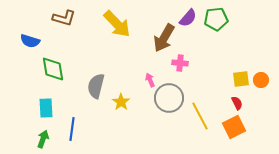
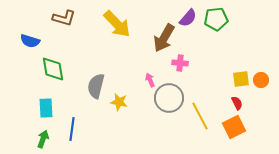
yellow star: moved 2 px left; rotated 24 degrees counterclockwise
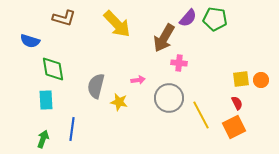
green pentagon: moved 1 px left; rotated 15 degrees clockwise
pink cross: moved 1 px left
pink arrow: moved 12 px left; rotated 104 degrees clockwise
cyan rectangle: moved 8 px up
yellow line: moved 1 px right, 1 px up
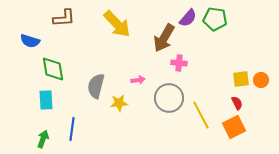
brown L-shape: rotated 20 degrees counterclockwise
yellow star: moved 1 px down; rotated 18 degrees counterclockwise
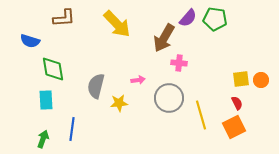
yellow line: rotated 12 degrees clockwise
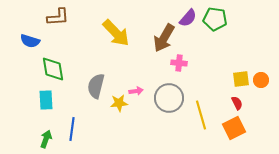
brown L-shape: moved 6 px left, 1 px up
yellow arrow: moved 1 px left, 9 px down
pink arrow: moved 2 px left, 11 px down
orange square: moved 1 px down
green arrow: moved 3 px right
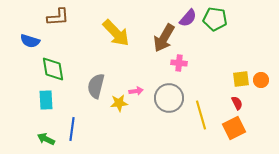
green arrow: rotated 84 degrees counterclockwise
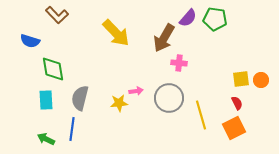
brown L-shape: moved 1 px left, 2 px up; rotated 50 degrees clockwise
gray semicircle: moved 16 px left, 12 px down
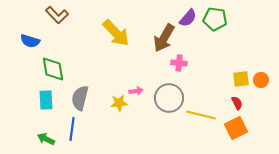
yellow line: rotated 60 degrees counterclockwise
orange square: moved 2 px right
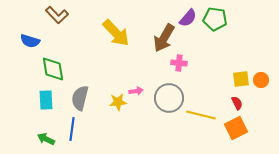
yellow star: moved 1 px left, 1 px up
